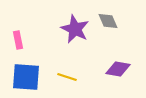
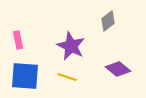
gray diamond: rotated 75 degrees clockwise
purple star: moved 4 px left, 17 px down
purple diamond: rotated 30 degrees clockwise
blue square: moved 1 px left, 1 px up
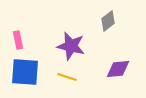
purple star: rotated 12 degrees counterclockwise
purple diamond: rotated 45 degrees counterclockwise
blue square: moved 4 px up
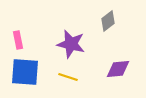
purple star: moved 2 px up
yellow line: moved 1 px right
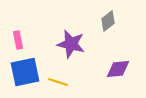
blue square: rotated 16 degrees counterclockwise
yellow line: moved 10 px left, 5 px down
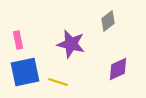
purple diamond: rotated 20 degrees counterclockwise
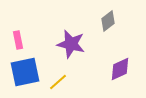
purple diamond: moved 2 px right
yellow line: rotated 60 degrees counterclockwise
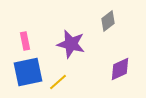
pink rectangle: moved 7 px right, 1 px down
blue square: moved 3 px right
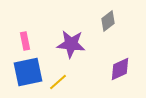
purple star: rotated 8 degrees counterclockwise
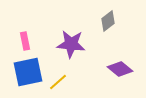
purple diamond: rotated 65 degrees clockwise
